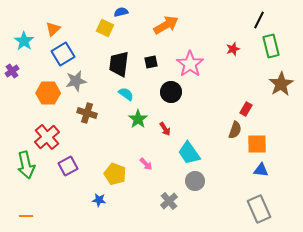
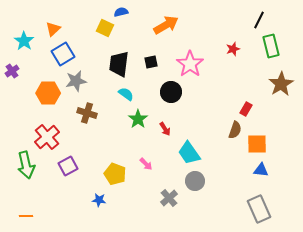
gray cross: moved 3 px up
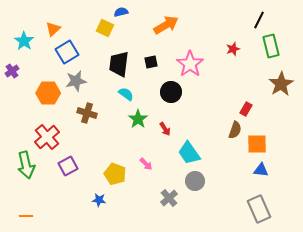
blue square: moved 4 px right, 2 px up
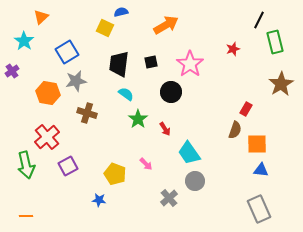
orange triangle: moved 12 px left, 12 px up
green rectangle: moved 4 px right, 4 px up
orange hexagon: rotated 10 degrees clockwise
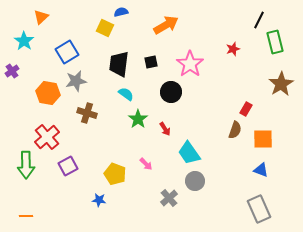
orange square: moved 6 px right, 5 px up
green arrow: rotated 12 degrees clockwise
blue triangle: rotated 14 degrees clockwise
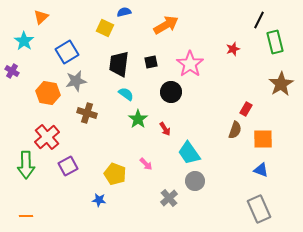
blue semicircle: moved 3 px right
purple cross: rotated 24 degrees counterclockwise
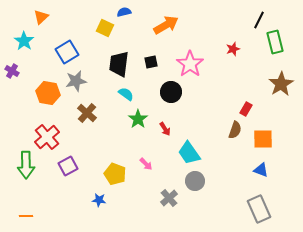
brown cross: rotated 24 degrees clockwise
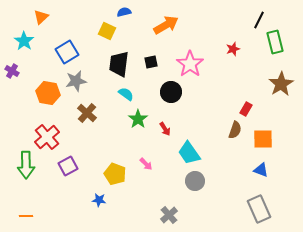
yellow square: moved 2 px right, 3 px down
gray cross: moved 17 px down
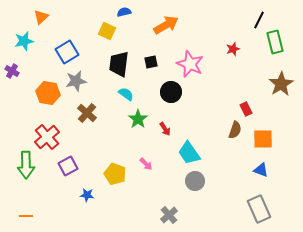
cyan star: rotated 24 degrees clockwise
pink star: rotated 12 degrees counterclockwise
red rectangle: rotated 56 degrees counterclockwise
blue star: moved 12 px left, 5 px up
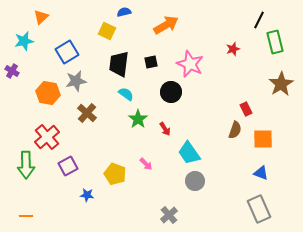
blue triangle: moved 3 px down
